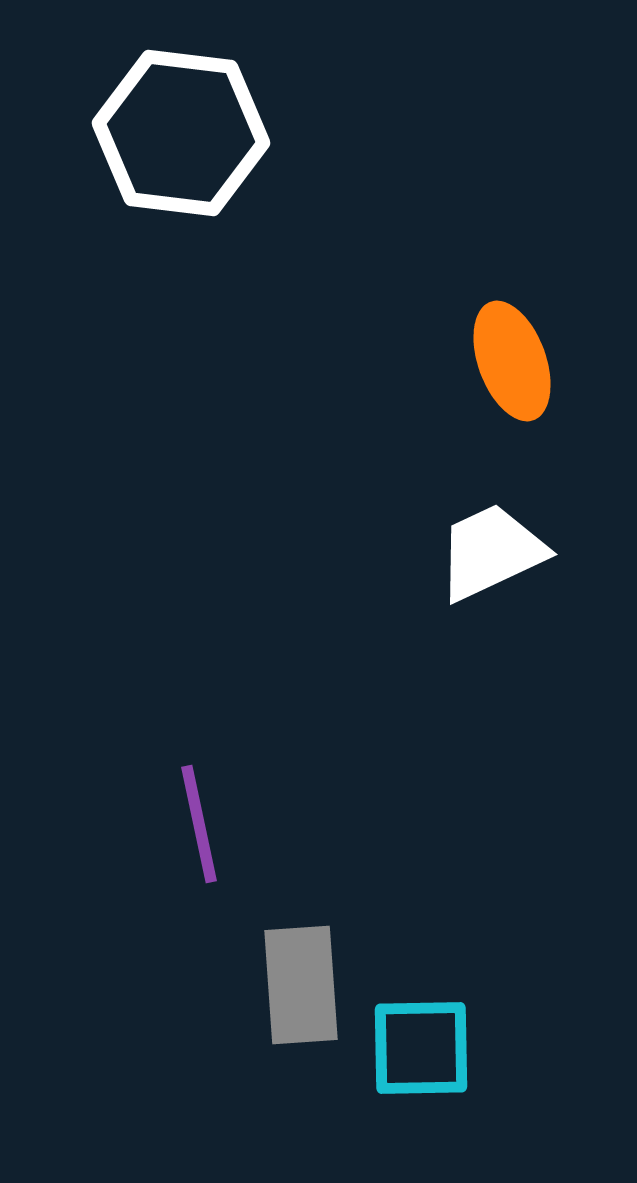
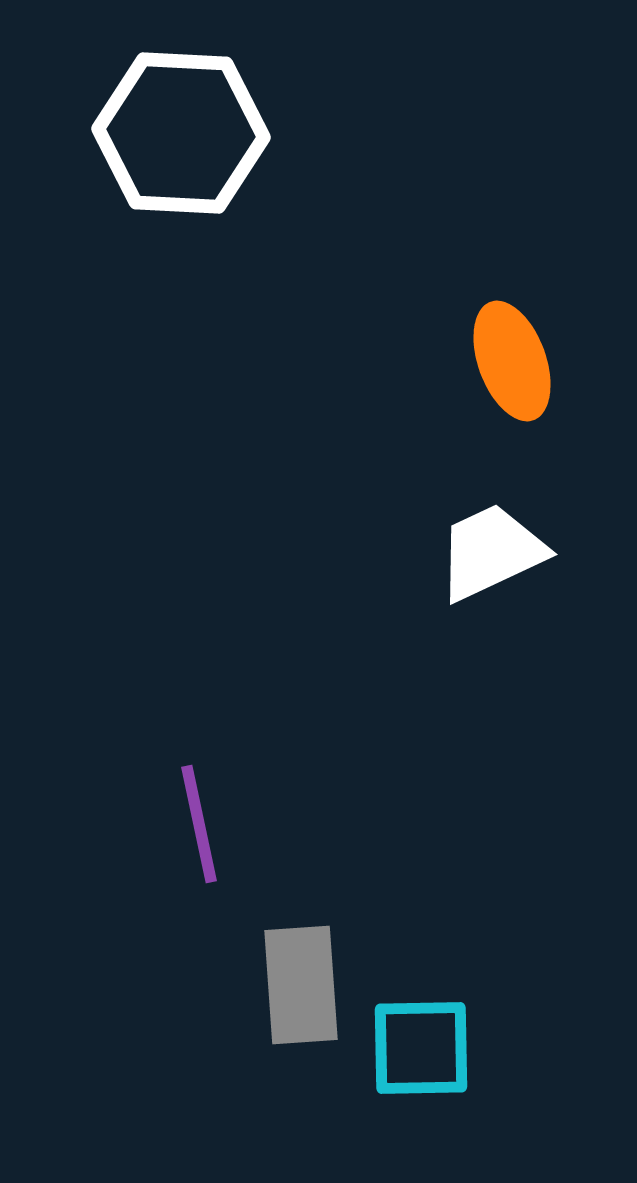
white hexagon: rotated 4 degrees counterclockwise
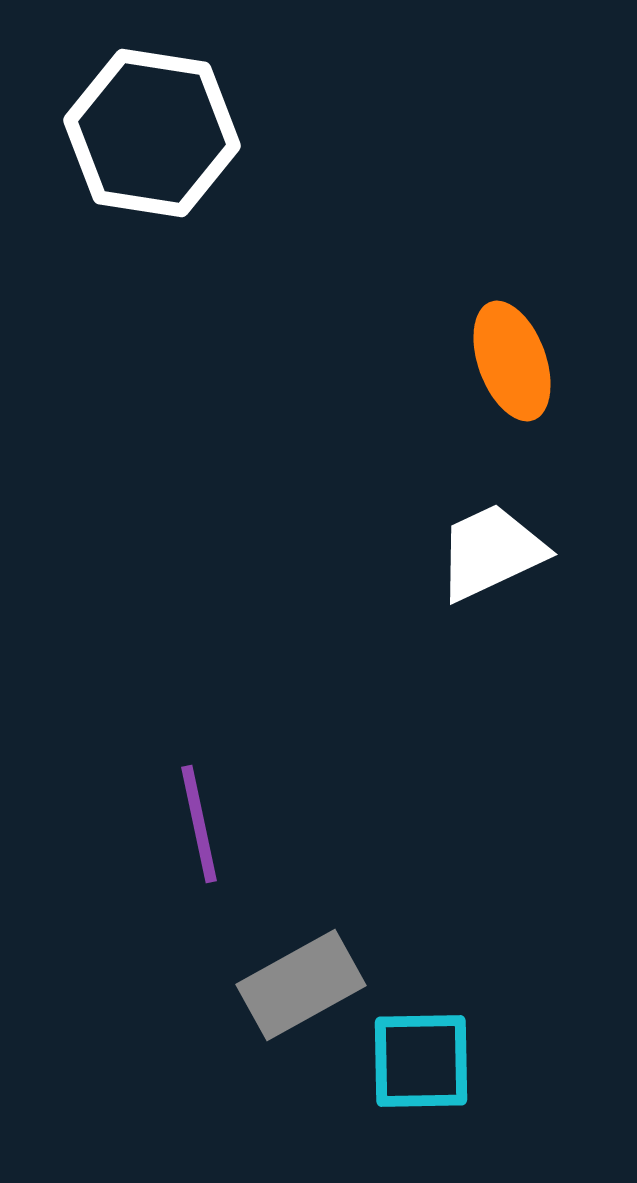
white hexagon: moved 29 px left; rotated 6 degrees clockwise
gray rectangle: rotated 65 degrees clockwise
cyan square: moved 13 px down
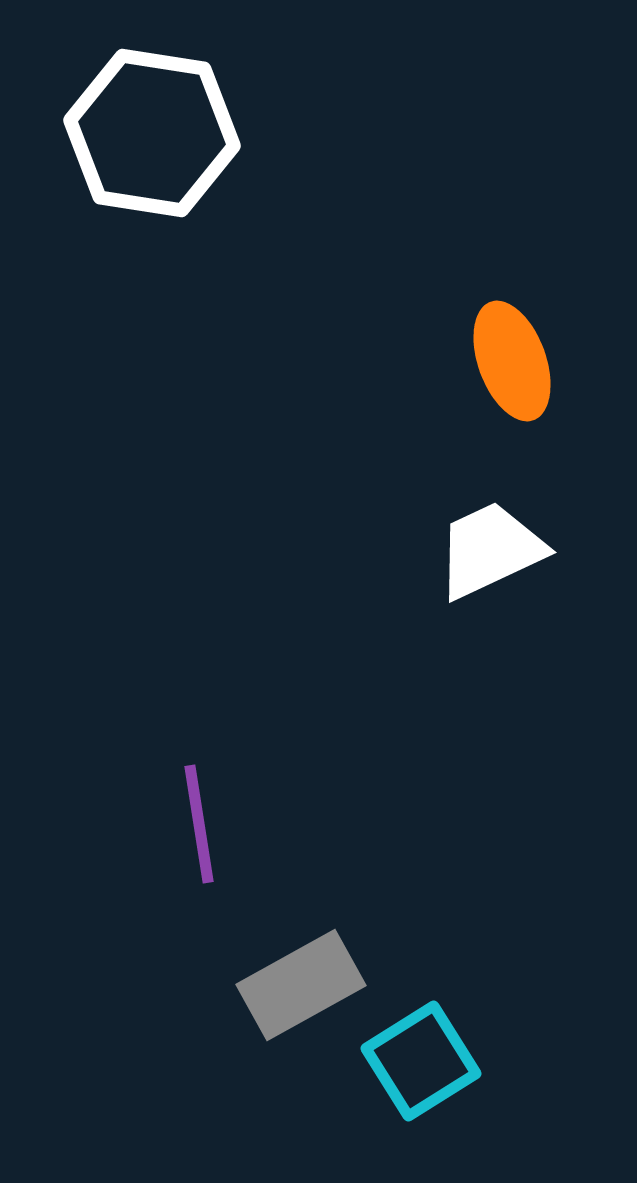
white trapezoid: moved 1 px left, 2 px up
purple line: rotated 3 degrees clockwise
cyan square: rotated 31 degrees counterclockwise
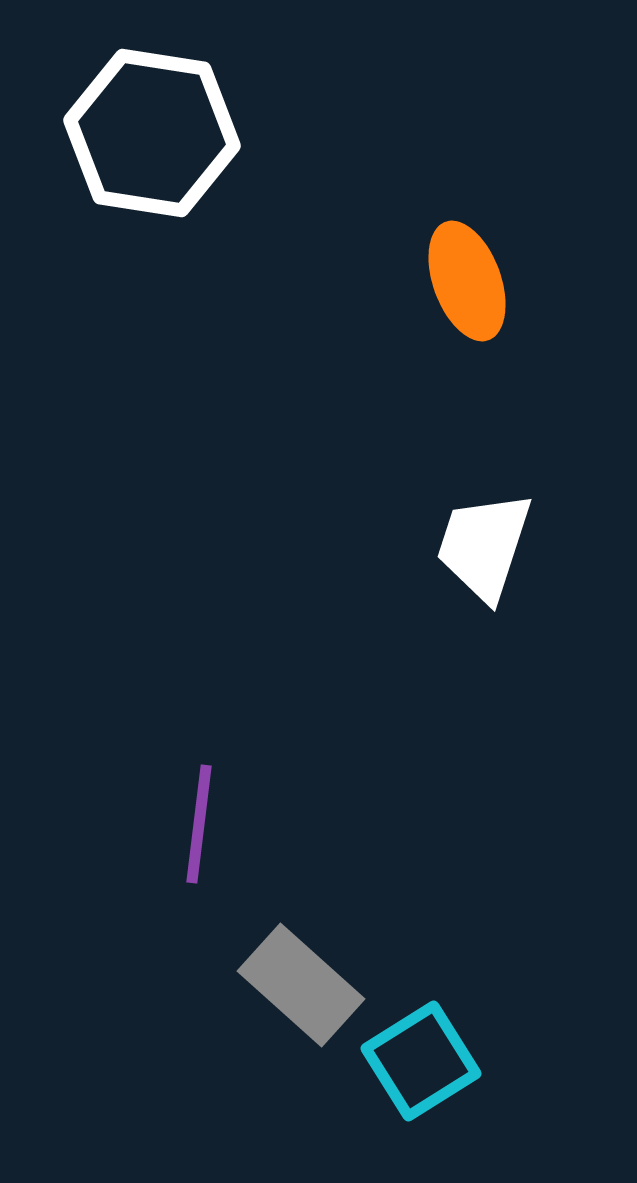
orange ellipse: moved 45 px left, 80 px up
white trapezoid: moved 6 px left, 4 px up; rotated 47 degrees counterclockwise
purple line: rotated 16 degrees clockwise
gray rectangle: rotated 71 degrees clockwise
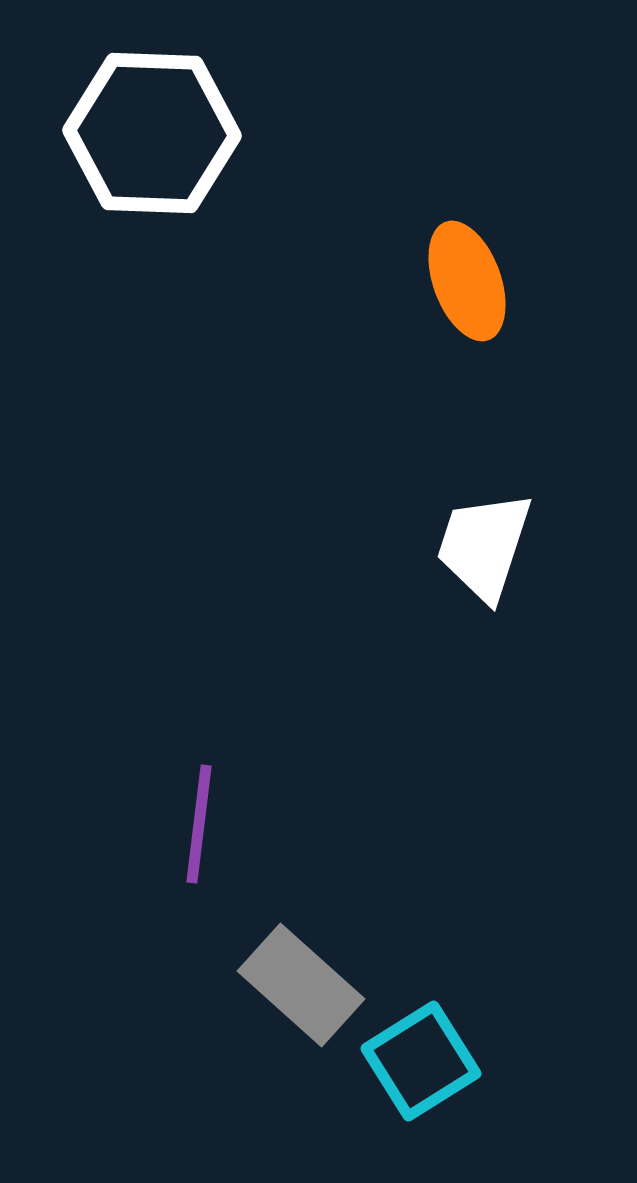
white hexagon: rotated 7 degrees counterclockwise
